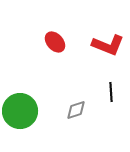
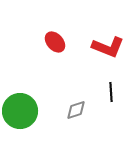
red L-shape: moved 2 px down
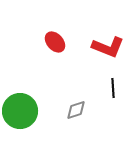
black line: moved 2 px right, 4 px up
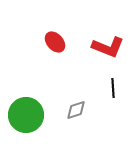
green circle: moved 6 px right, 4 px down
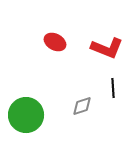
red ellipse: rotated 20 degrees counterclockwise
red L-shape: moved 1 px left, 1 px down
gray diamond: moved 6 px right, 4 px up
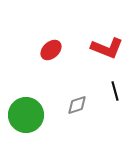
red ellipse: moved 4 px left, 8 px down; rotated 70 degrees counterclockwise
black line: moved 2 px right, 3 px down; rotated 12 degrees counterclockwise
gray diamond: moved 5 px left, 1 px up
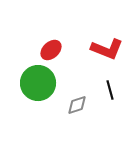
red L-shape: moved 1 px down
black line: moved 5 px left, 1 px up
green circle: moved 12 px right, 32 px up
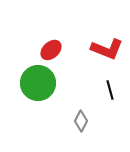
gray diamond: moved 4 px right, 16 px down; rotated 45 degrees counterclockwise
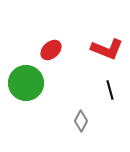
green circle: moved 12 px left
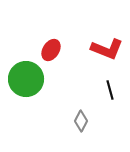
red ellipse: rotated 15 degrees counterclockwise
green circle: moved 4 px up
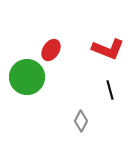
red L-shape: moved 1 px right
green circle: moved 1 px right, 2 px up
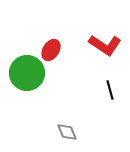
red L-shape: moved 3 px left, 4 px up; rotated 12 degrees clockwise
green circle: moved 4 px up
gray diamond: moved 14 px left, 11 px down; rotated 50 degrees counterclockwise
